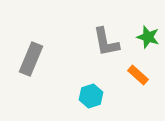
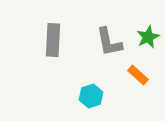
green star: rotated 30 degrees clockwise
gray L-shape: moved 3 px right
gray rectangle: moved 22 px right, 19 px up; rotated 20 degrees counterclockwise
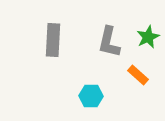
gray L-shape: rotated 24 degrees clockwise
cyan hexagon: rotated 20 degrees clockwise
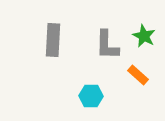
green star: moved 4 px left, 1 px up; rotated 20 degrees counterclockwise
gray L-shape: moved 2 px left, 3 px down; rotated 12 degrees counterclockwise
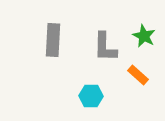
gray L-shape: moved 2 px left, 2 px down
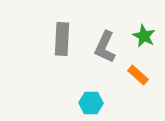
gray rectangle: moved 9 px right, 1 px up
gray L-shape: rotated 24 degrees clockwise
cyan hexagon: moved 7 px down
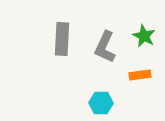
orange rectangle: moved 2 px right; rotated 50 degrees counterclockwise
cyan hexagon: moved 10 px right
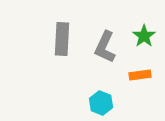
green star: rotated 10 degrees clockwise
cyan hexagon: rotated 20 degrees clockwise
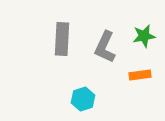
green star: rotated 25 degrees clockwise
cyan hexagon: moved 18 px left, 4 px up; rotated 20 degrees clockwise
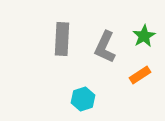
green star: rotated 20 degrees counterclockwise
orange rectangle: rotated 25 degrees counterclockwise
